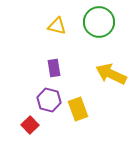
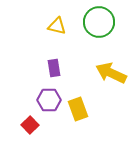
yellow arrow: moved 1 px up
purple hexagon: rotated 15 degrees counterclockwise
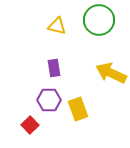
green circle: moved 2 px up
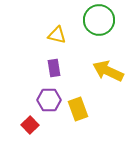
yellow triangle: moved 9 px down
yellow arrow: moved 3 px left, 2 px up
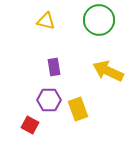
yellow triangle: moved 11 px left, 14 px up
purple rectangle: moved 1 px up
red square: rotated 18 degrees counterclockwise
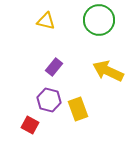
purple rectangle: rotated 48 degrees clockwise
purple hexagon: rotated 15 degrees clockwise
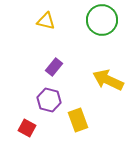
green circle: moved 3 px right
yellow arrow: moved 9 px down
yellow rectangle: moved 11 px down
red square: moved 3 px left, 3 px down
